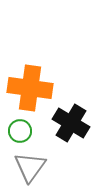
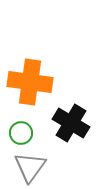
orange cross: moved 6 px up
green circle: moved 1 px right, 2 px down
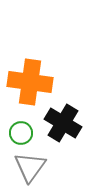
black cross: moved 8 px left
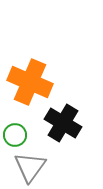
orange cross: rotated 15 degrees clockwise
green circle: moved 6 px left, 2 px down
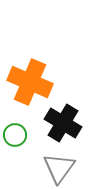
gray triangle: moved 29 px right, 1 px down
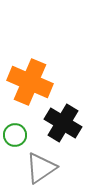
gray triangle: moved 18 px left; rotated 20 degrees clockwise
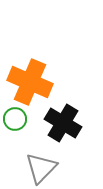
green circle: moved 16 px up
gray triangle: rotated 12 degrees counterclockwise
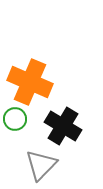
black cross: moved 3 px down
gray triangle: moved 3 px up
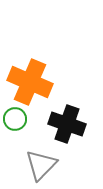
black cross: moved 4 px right, 2 px up; rotated 12 degrees counterclockwise
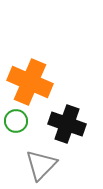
green circle: moved 1 px right, 2 px down
